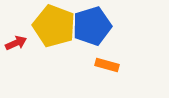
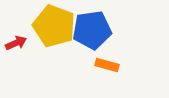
blue pentagon: moved 4 px down; rotated 9 degrees clockwise
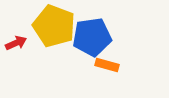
blue pentagon: moved 7 px down
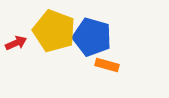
yellow pentagon: moved 5 px down
blue pentagon: rotated 24 degrees clockwise
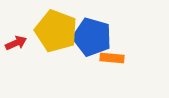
yellow pentagon: moved 2 px right
orange rectangle: moved 5 px right, 7 px up; rotated 10 degrees counterclockwise
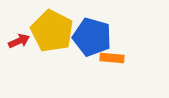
yellow pentagon: moved 4 px left; rotated 6 degrees clockwise
red arrow: moved 3 px right, 2 px up
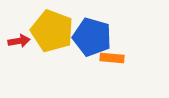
yellow pentagon: rotated 6 degrees counterclockwise
red arrow: rotated 15 degrees clockwise
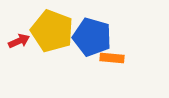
red arrow: rotated 15 degrees counterclockwise
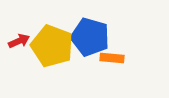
yellow pentagon: moved 15 px down
blue pentagon: moved 2 px left
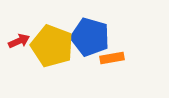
orange rectangle: rotated 15 degrees counterclockwise
